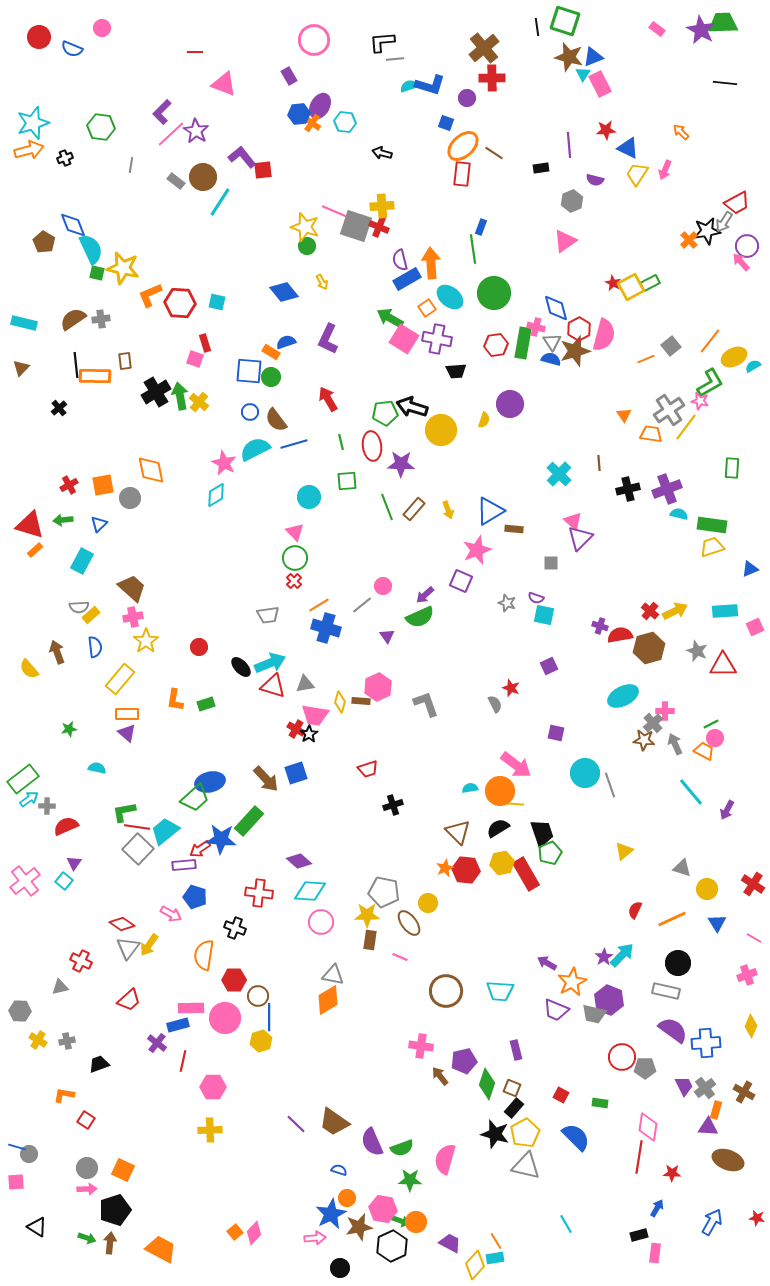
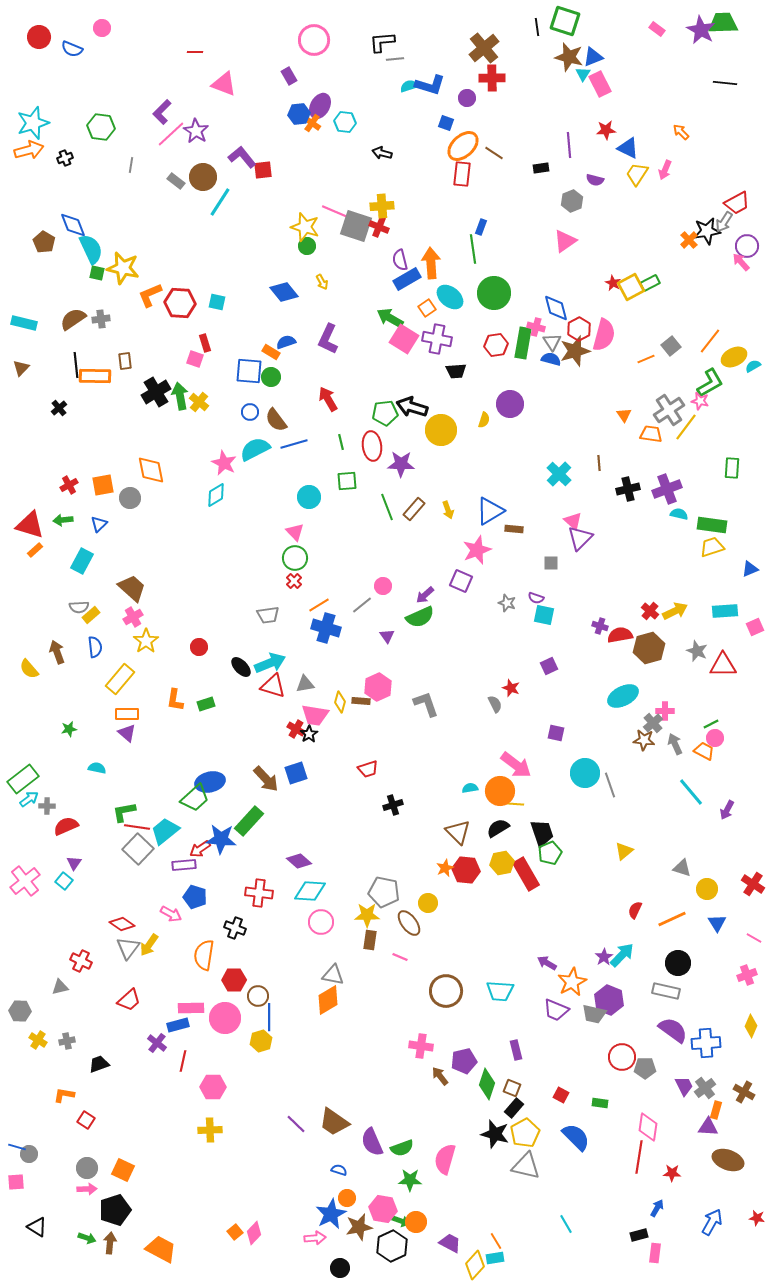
pink cross at (133, 617): rotated 18 degrees counterclockwise
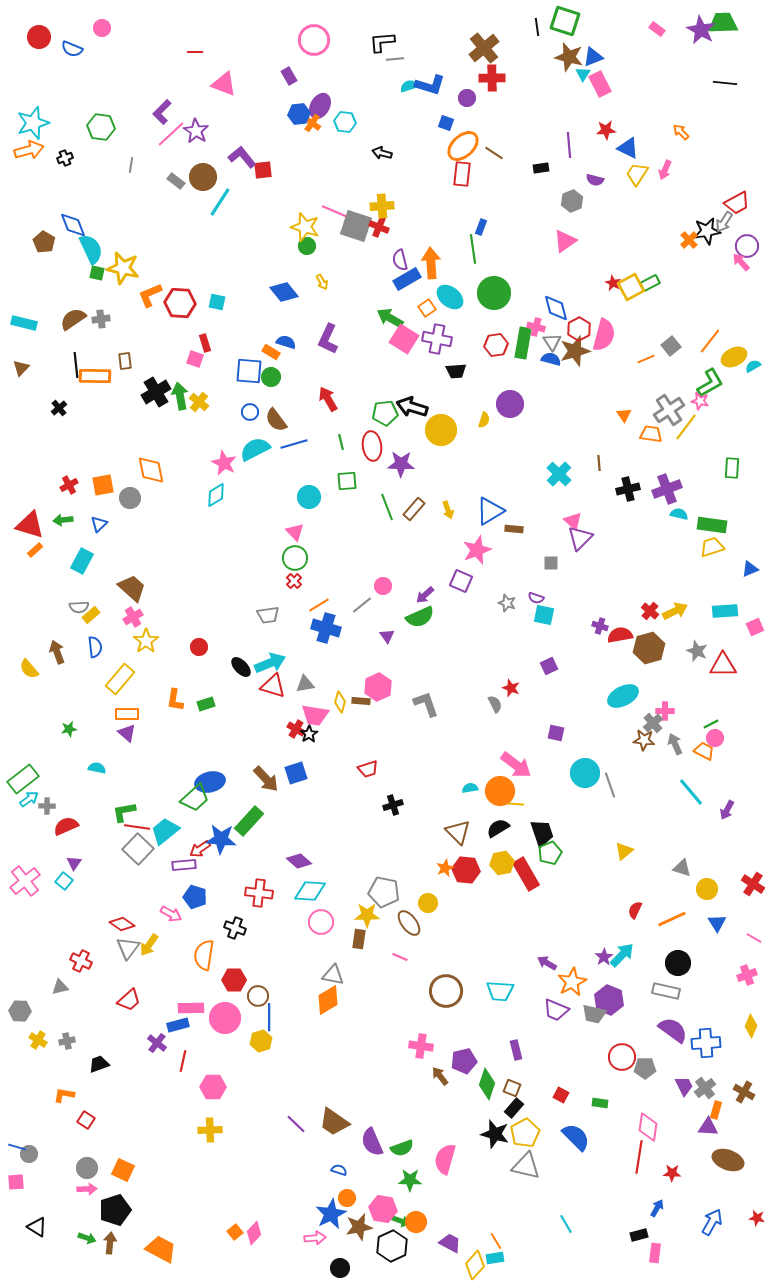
blue semicircle at (286, 342): rotated 36 degrees clockwise
brown rectangle at (370, 940): moved 11 px left, 1 px up
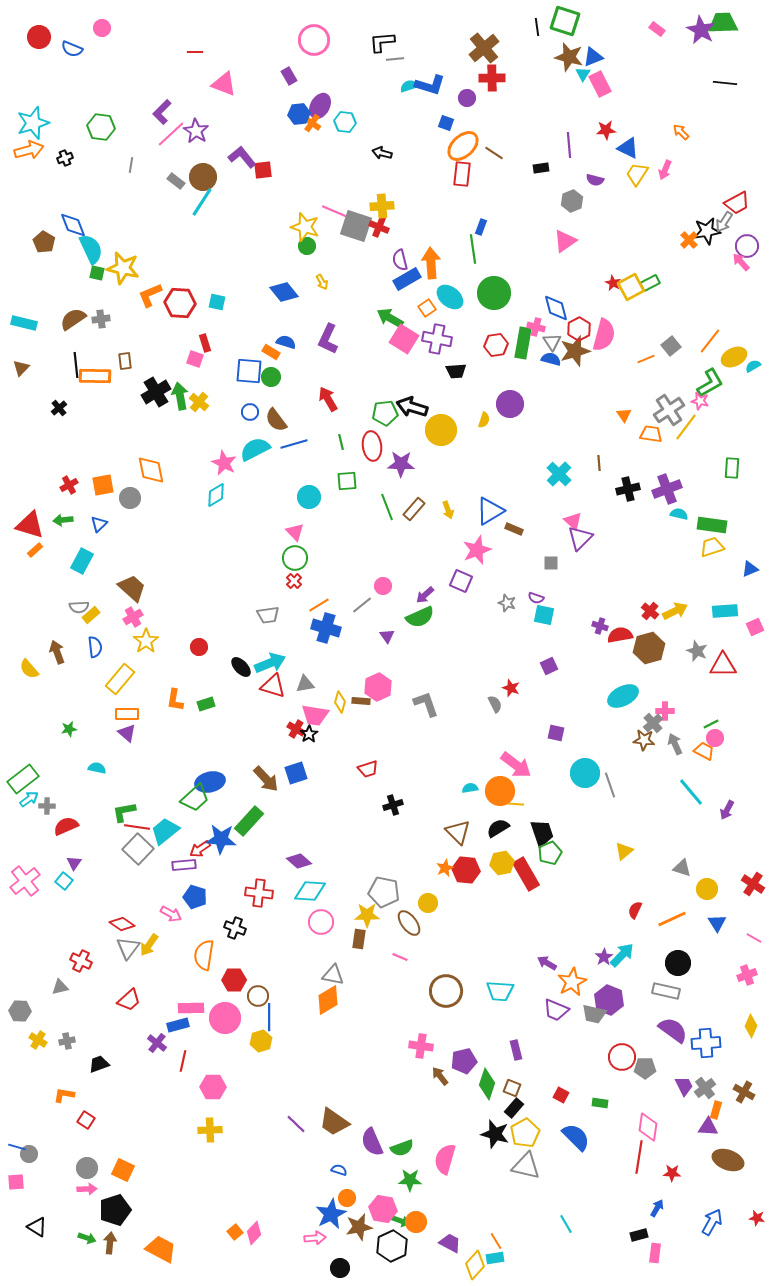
cyan line at (220, 202): moved 18 px left
brown rectangle at (514, 529): rotated 18 degrees clockwise
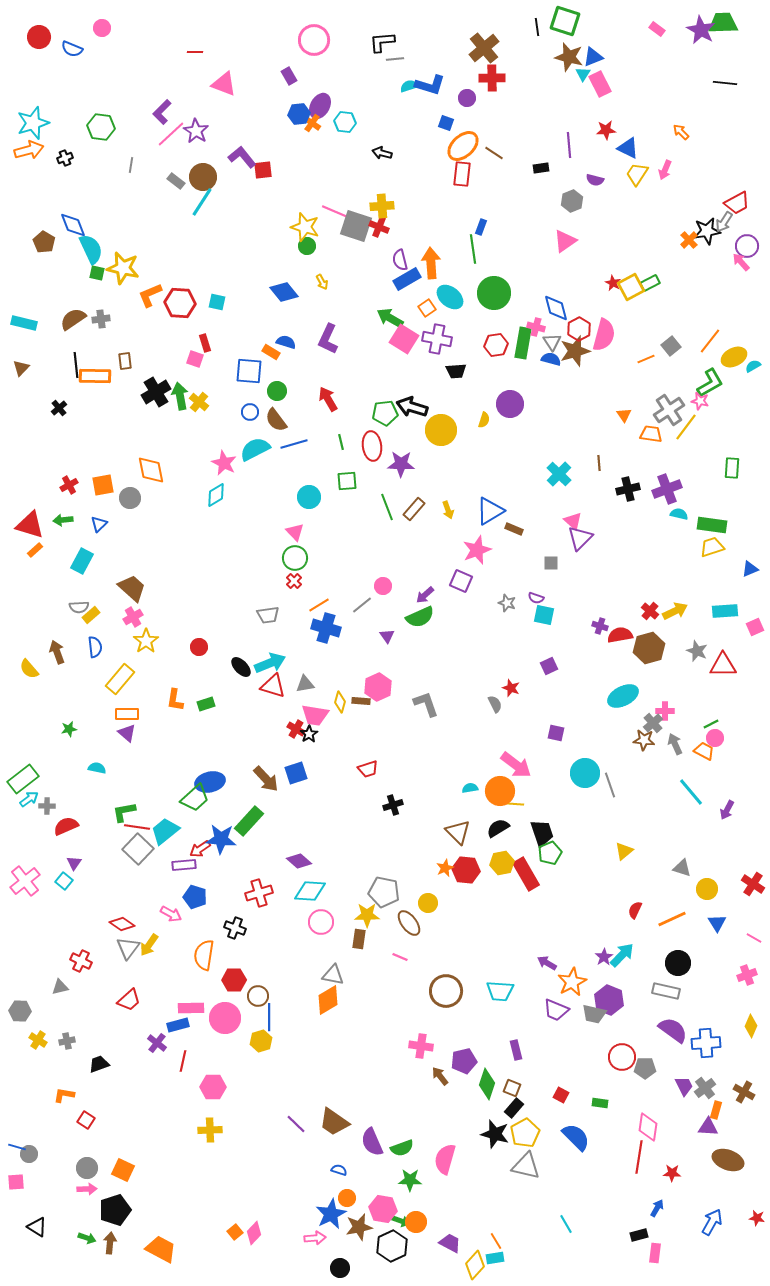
green circle at (271, 377): moved 6 px right, 14 px down
red cross at (259, 893): rotated 24 degrees counterclockwise
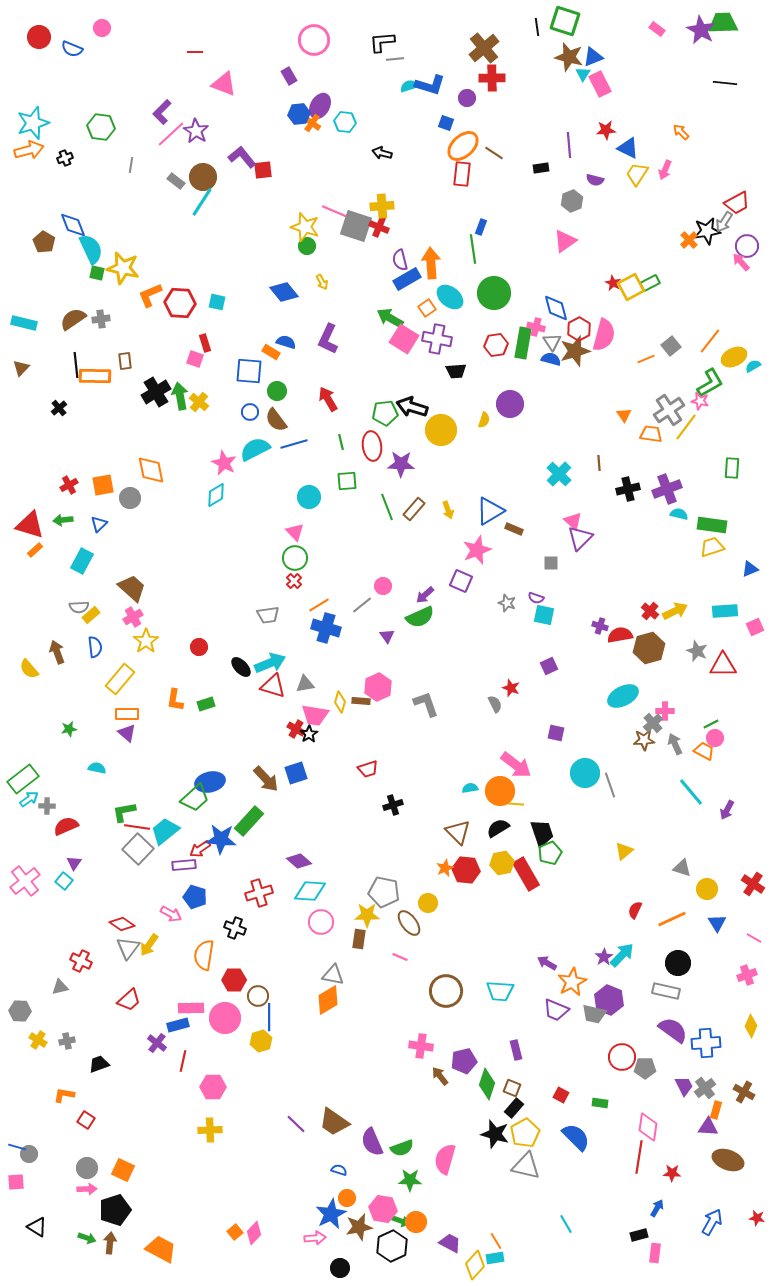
brown star at (644, 740): rotated 10 degrees counterclockwise
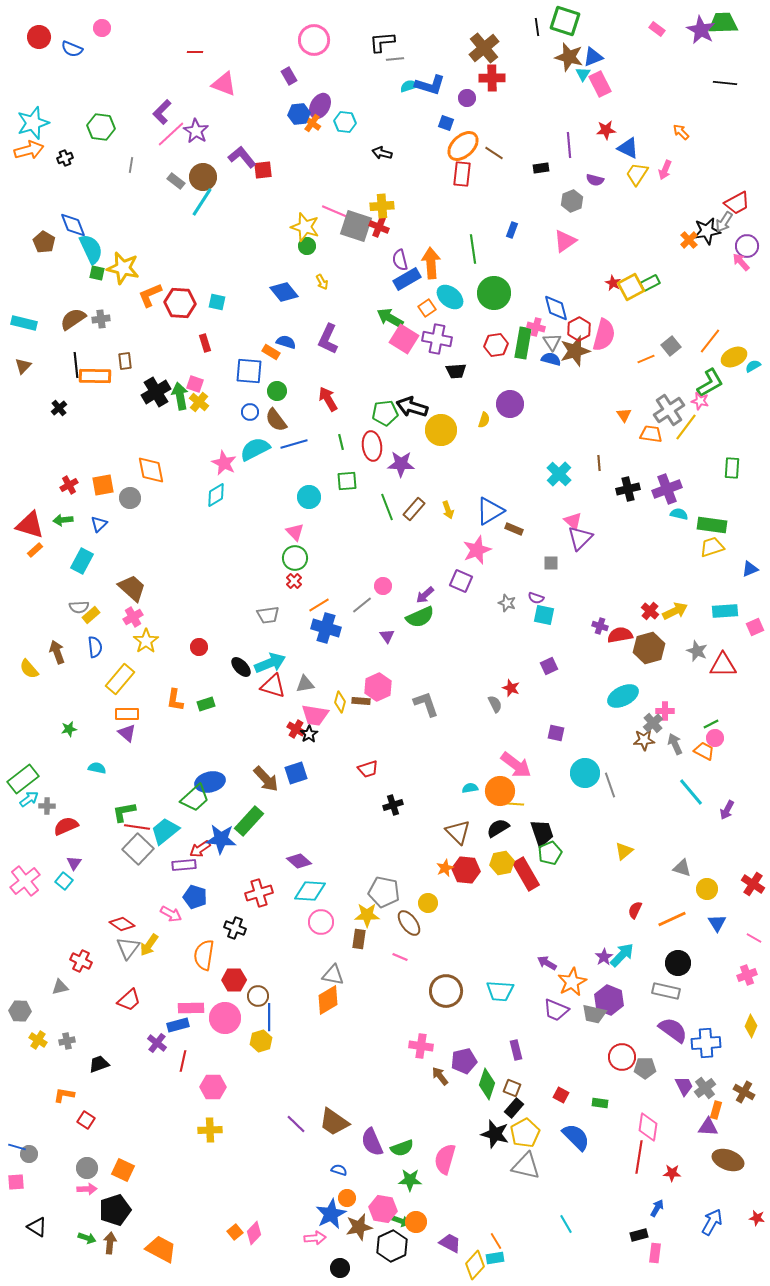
blue rectangle at (481, 227): moved 31 px right, 3 px down
pink square at (195, 359): moved 25 px down
brown triangle at (21, 368): moved 2 px right, 2 px up
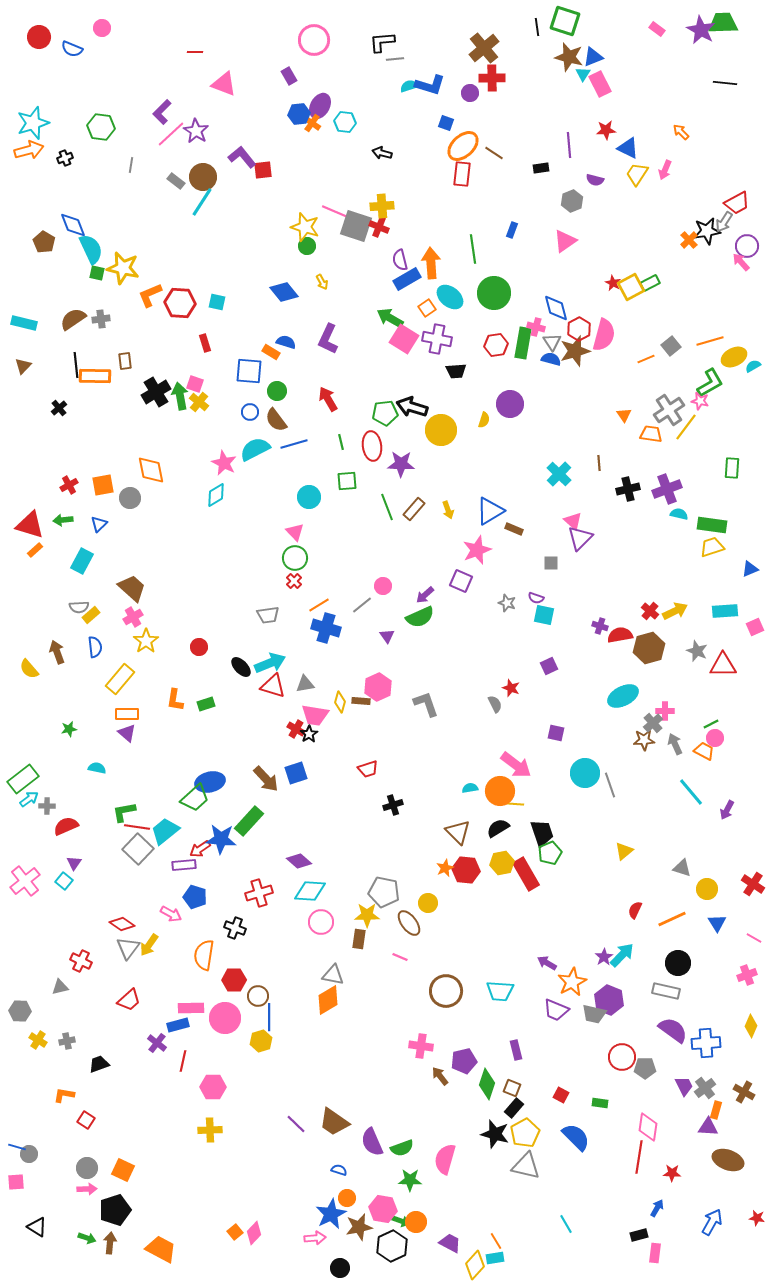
purple circle at (467, 98): moved 3 px right, 5 px up
orange line at (710, 341): rotated 36 degrees clockwise
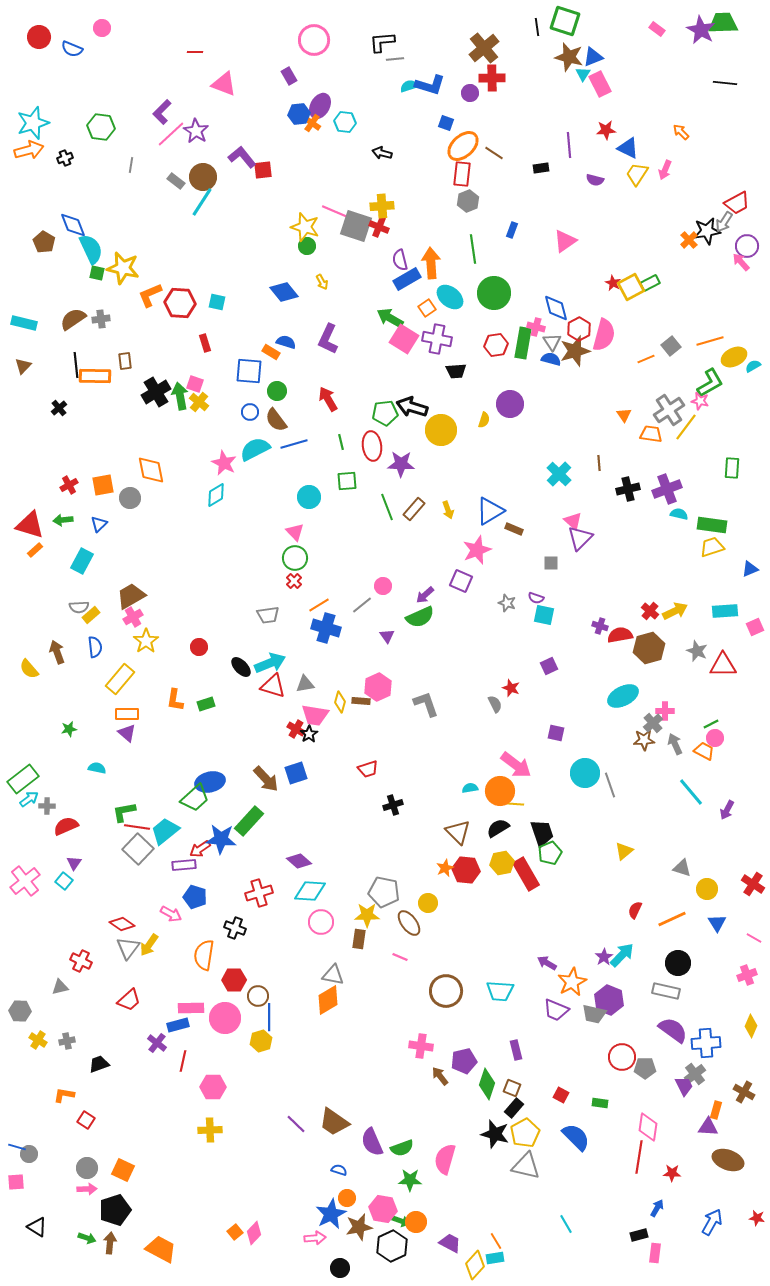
gray hexagon at (572, 201): moved 104 px left
brown trapezoid at (132, 588): moved 1 px left, 8 px down; rotated 72 degrees counterclockwise
gray cross at (705, 1088): moved 10 px left, 14 px up
